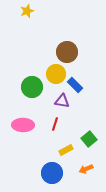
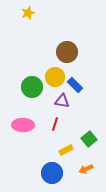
yellow star: moved 1 px right, 2 px down
yellow circle: moved 1 px left, 3 px down
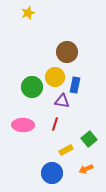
blue rectangle: rotated 56 degrees clockwise
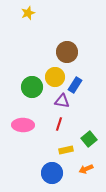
blue rectangle: rotated 21 degrees clockwise
red line: moved 4 px right
yellow rectangle: rotated 16 degrees clockwise
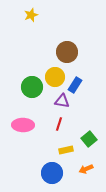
yellow star: moved 3 px right, 2 px down
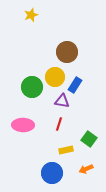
green square: rotated 14 degrees counterclockwise
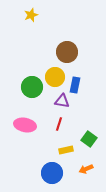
blue rectangle: rotated 21 degrees counterclockwise
pink ellipse: moved 2 px right; rotated 10 degrees clockwise
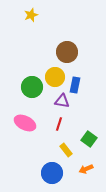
pink ellipse: moved 2 px up; rotated 15 degrees clockwise
yellow rectangle: rotated 64 degrees clockwise
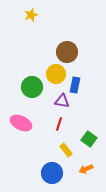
yellow circle: moved 1 px right, 3 px up
pink ellipse: moved 4 px left
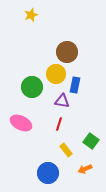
green square: moved 2 px right, 2 px down
orange arrow: moved 1 px left
blue circle: moved 4 px left
